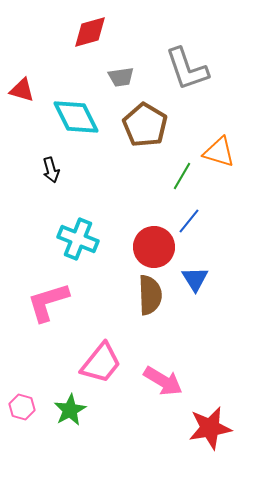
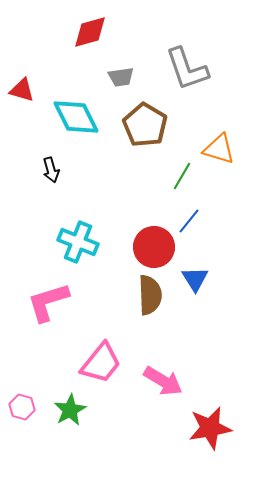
orange triangle: moved 3 px up
cyan cross: moved 3 px down
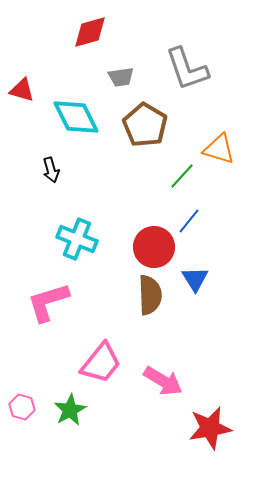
green line: rotated 12 degrees clockwise
cyan cross: moved 1 px left, 3 px up
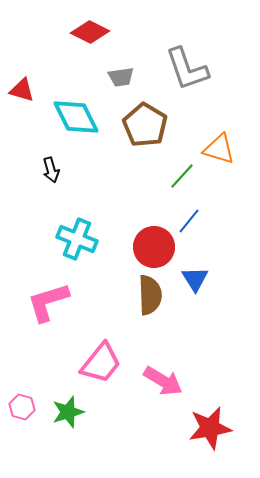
red diamond: rotated 42 degrees clockwise
green star: moved 2 px left, 2 px down; rotated 12 degrees clockwise
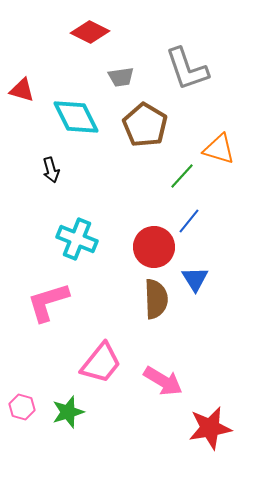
brown semicircle: moved 6 px right, 4 px down
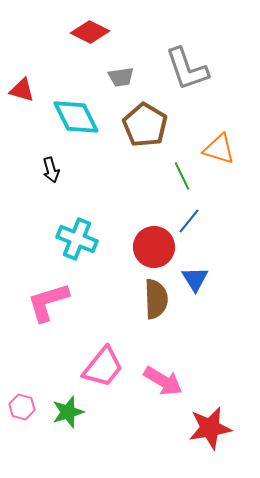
green line: rotated 68 degrees counterclockwise
pink trapezoid: moved 2 px right, 4 px down
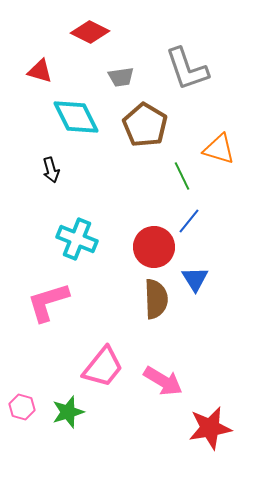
red triangle: moved 18 px right, 19 px up
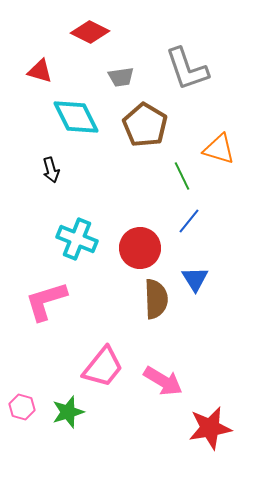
red circle: moved 14 px left, 1 px down
pink L-shape: moved 2 px left, 1 px up
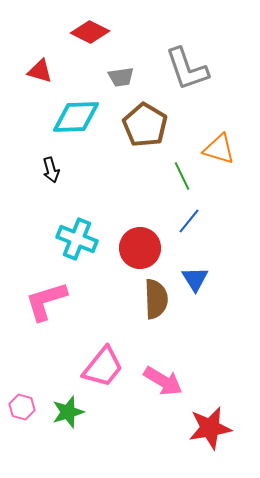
cyan diamond: rotated 66 degrees counterclockwise
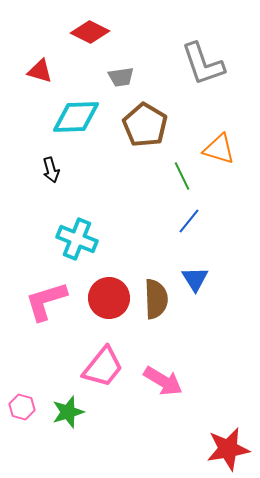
gray L-shape: moved 16 px right, 5 px up
red circle: moved 31 px left, 50 px down
red star: moved 18 px right, 21 px down
